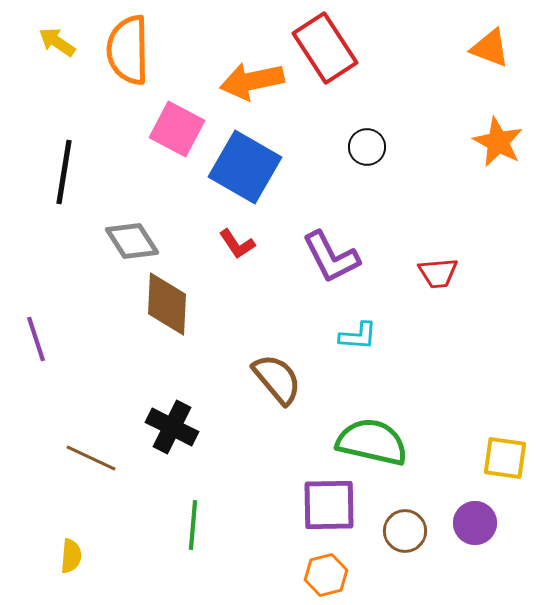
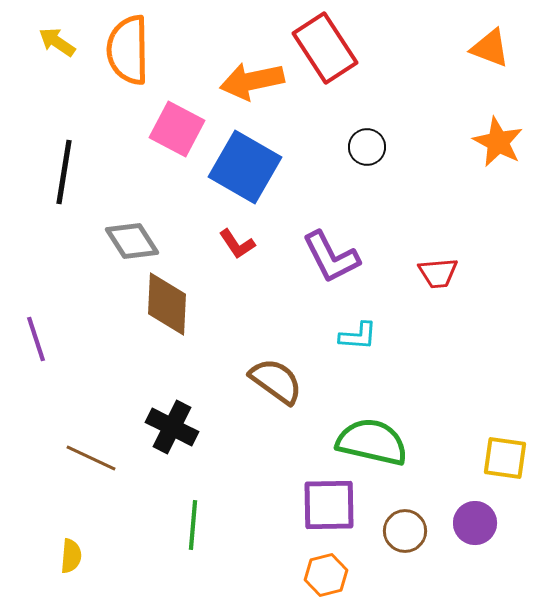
brown semicircle: moved 1 px left, 2 px down; rotated 14 degrees counterclockwise
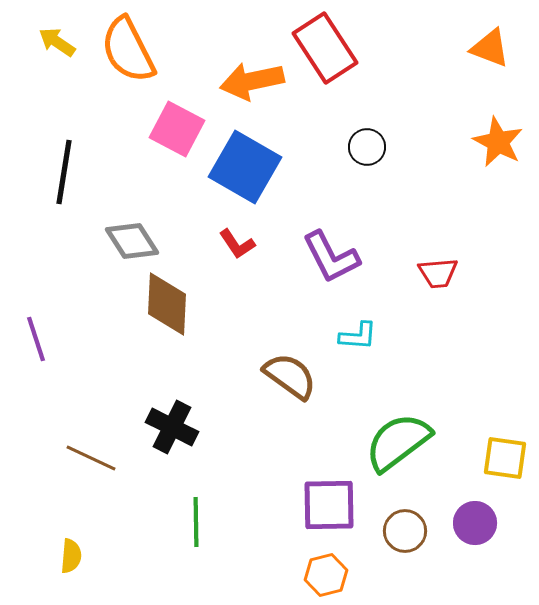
orange semicircle: rotated 26 degrees counterclockwise
brown semicircle: moved 14 px right, 5 px up
green semicircle: moved 26 px right; rotated 50 degrees counterclockwise
green line: moved 3 px right, 3 px up; rotated 6 degrees counterclockwise
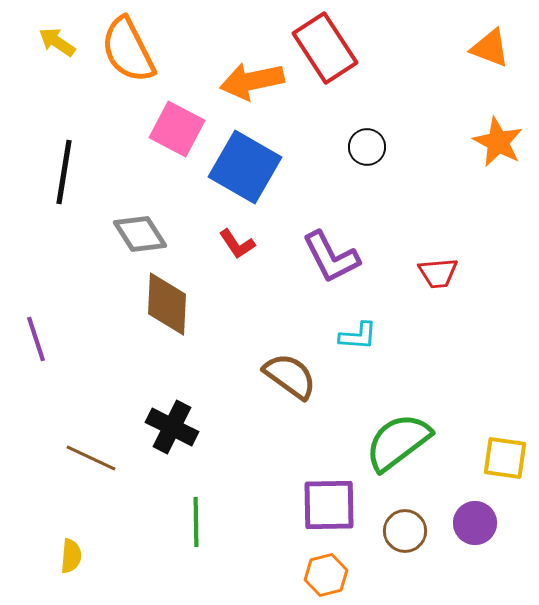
gray diamond: moved 8 px right, 7 px up
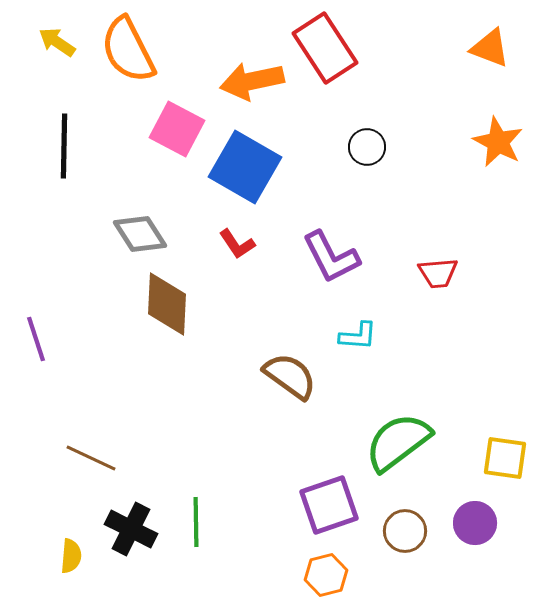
black line: moved 26 px up; rotated 8 degrees counterclockwise
black cross: moved 41 px left, 102 px down
purple square: rotated 18 degrees counterclockwise
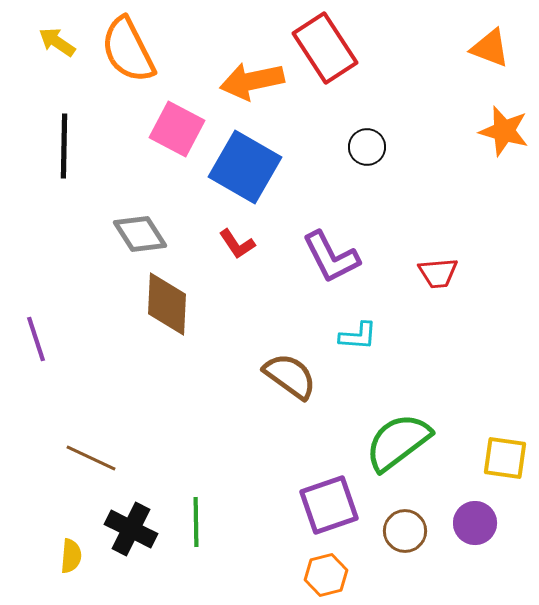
orange star: moved 6 px right, 11 px up; rotated 12 degrees counterclockwise
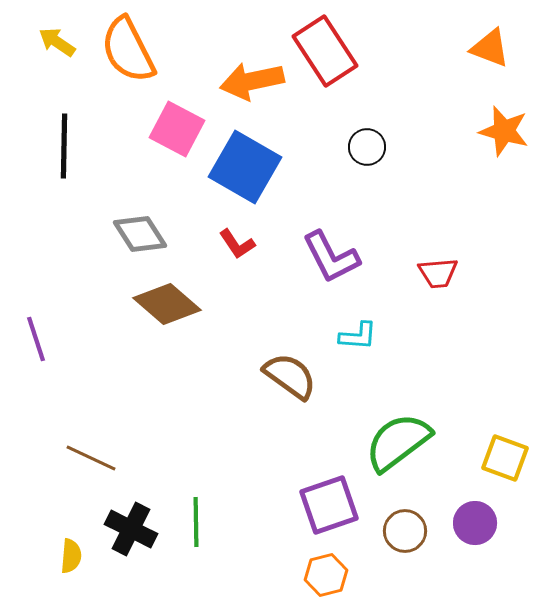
red rectangle: moved 3 px down
brown diamond: rotated 52 degrees counterclockwise
yellow square: rotated 12 degrees clockwise
